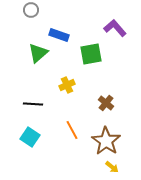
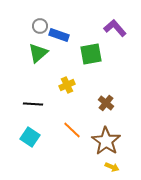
gray circle: moved 9 px right, 16 px down
orange line: rotated 18 degrees counterclockwise
yellow arrow: rotated 16 degrees counterclockwise
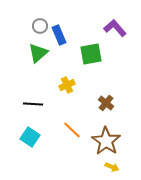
blue rectangle: rotated 48 degrees clockwise
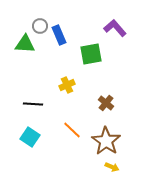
green triangle: moved 13 px left, 9 px up; rotated 45 degrees clockwise
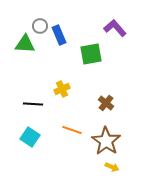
yellow cross: moved 5 px left, 4 px down
orange line: rotated 24 degrees counterclockwise
